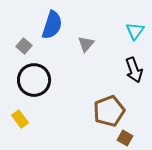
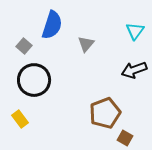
black arrow: rotated 90 degrees clockwise
brown pentagon: moved 4 px left, 2 px down
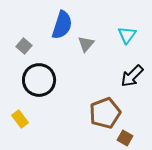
blue semicircle: moved 10 px right
cyan triangle: moved 8 px left, 4 px down
black arrow: moved 2 px left, 6 px down; rotated 25 degrees counterclockwise
black circle: moved 5 px right
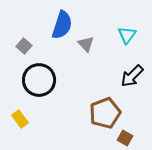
gray triangle: rotated 24 degrees counterclockwise
